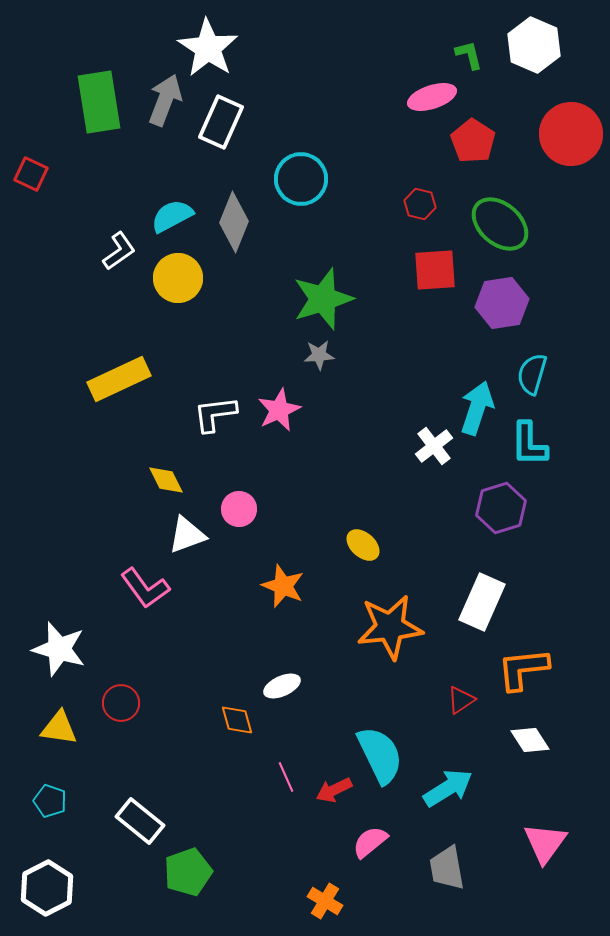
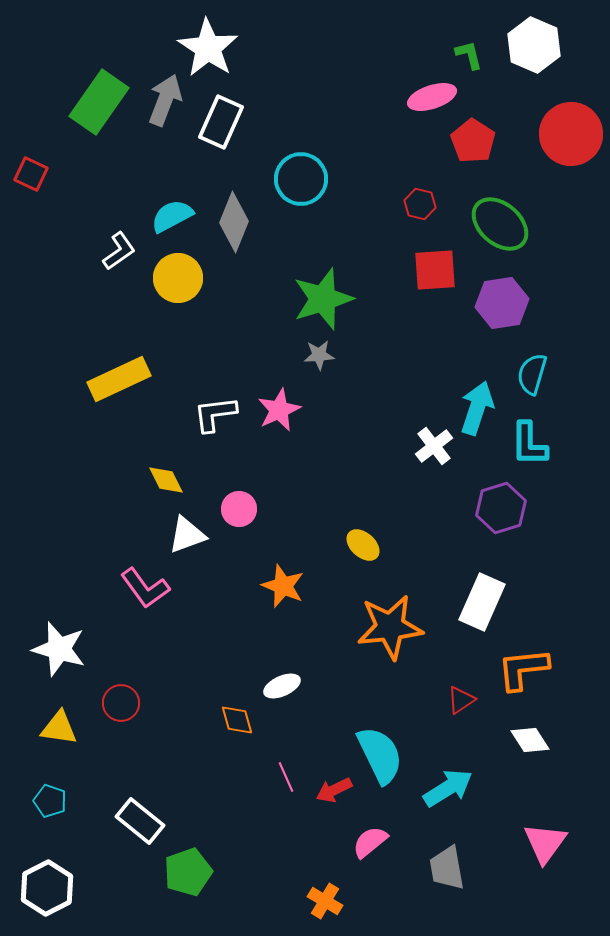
green rectangle at (99, 102): rotated 44 degrees clockwise
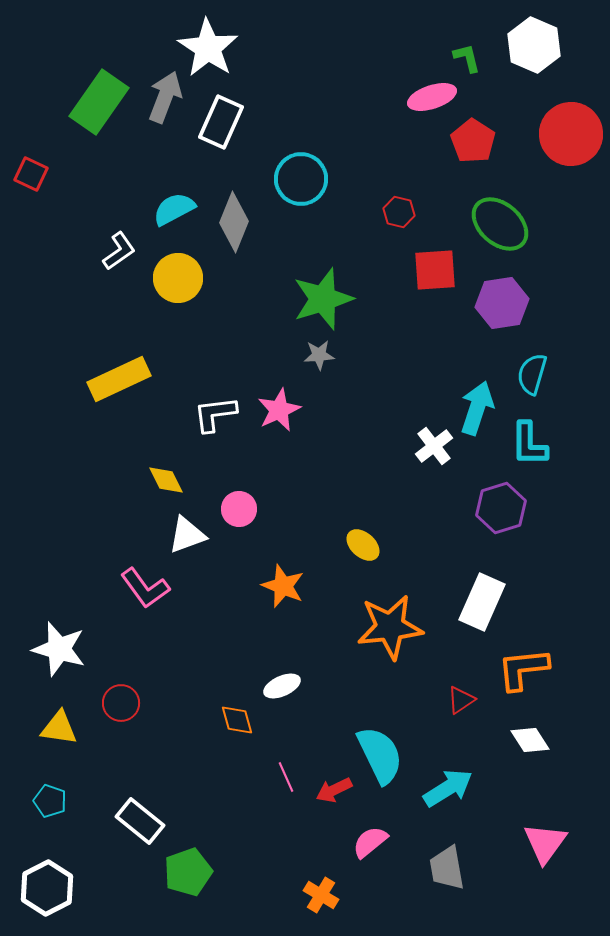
green L-shape at (469, 55): moved 2 px left, 3 px down
gray arrow at (165, 100): moved 3 px up
red hexagon at (420, 204): moved 21 px left, 8 px down
cyan semicircle at (172, 216): moved 2 px right, 7 px up
orange cross at (325, 901): moved 4 px left, 6 px up
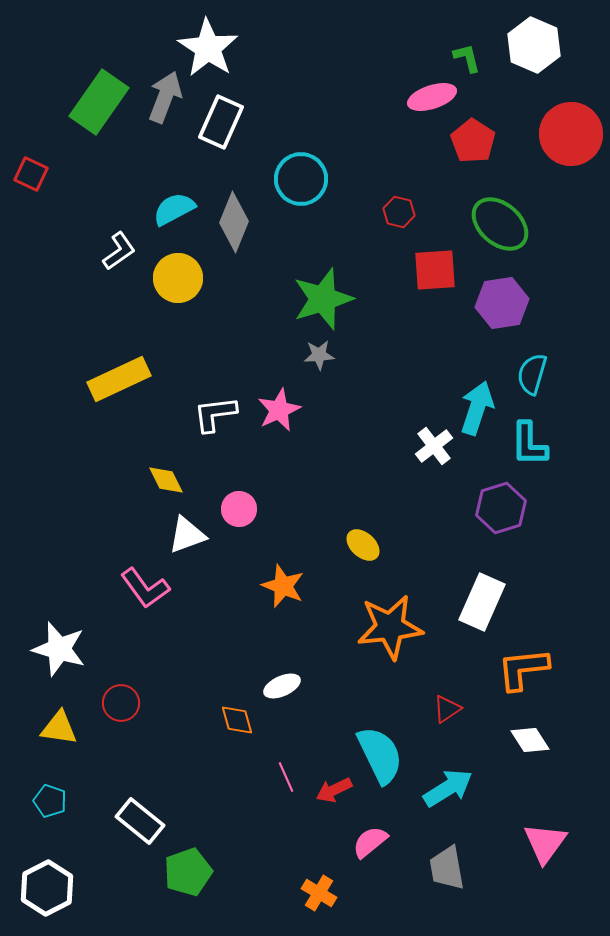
red triangle at (461, 700): moved 14 px left, 9 px down
orange cross at (321, 895): moved 2 px left, 2 px up
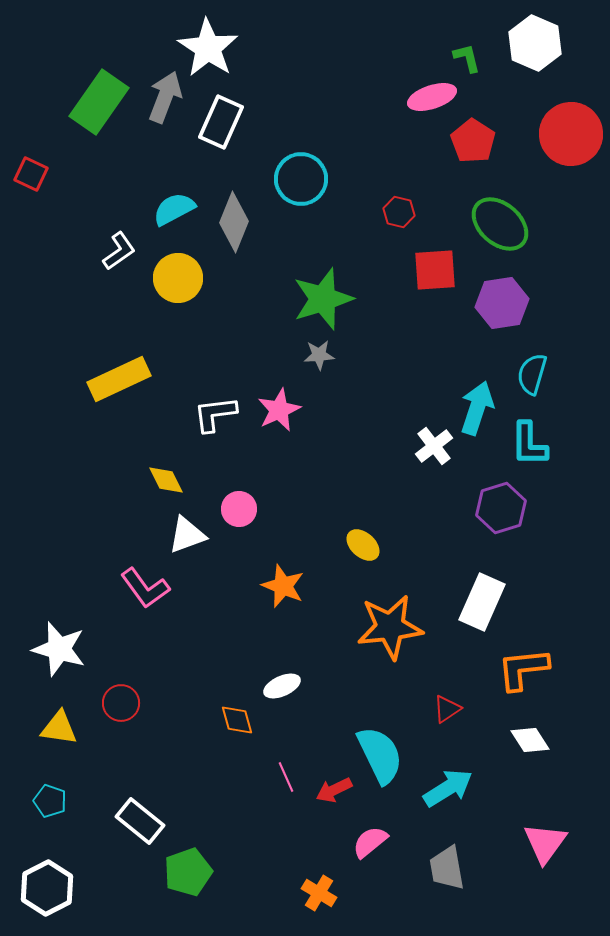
white hexagon at (534, 45): moved 1 px right, 2 px up
